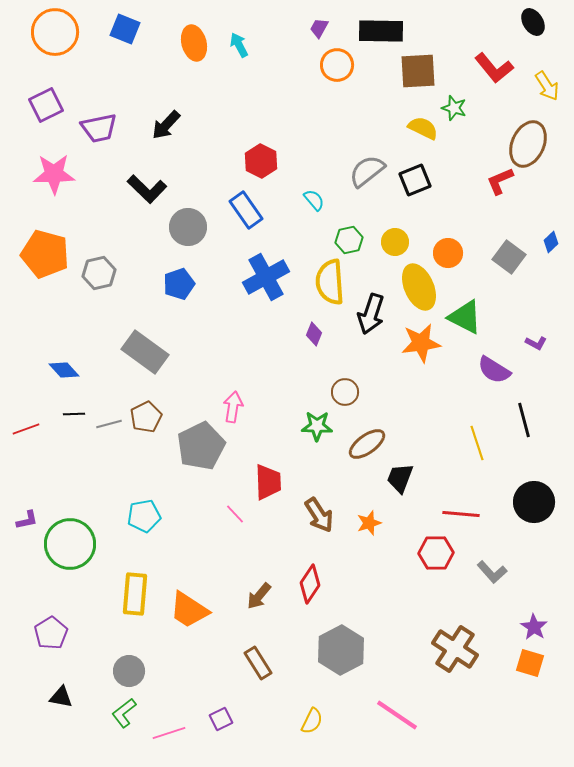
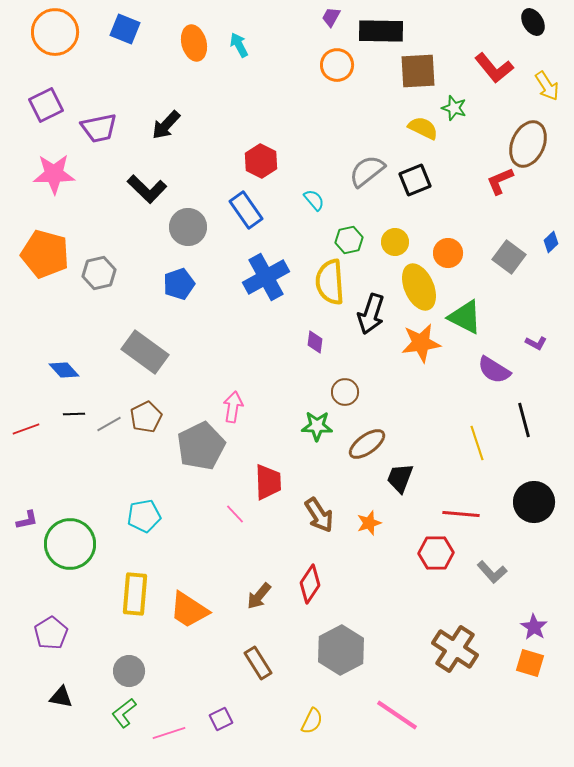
purple trapezoid at (319, 28): moved 12 px right, 11 px up
purple diamond at (314, 334): moved 1 px right, 8 px down; rotated 15 degrees counterclockwise
gray line at (109, 424): rotated 15 degrees counterclockwise
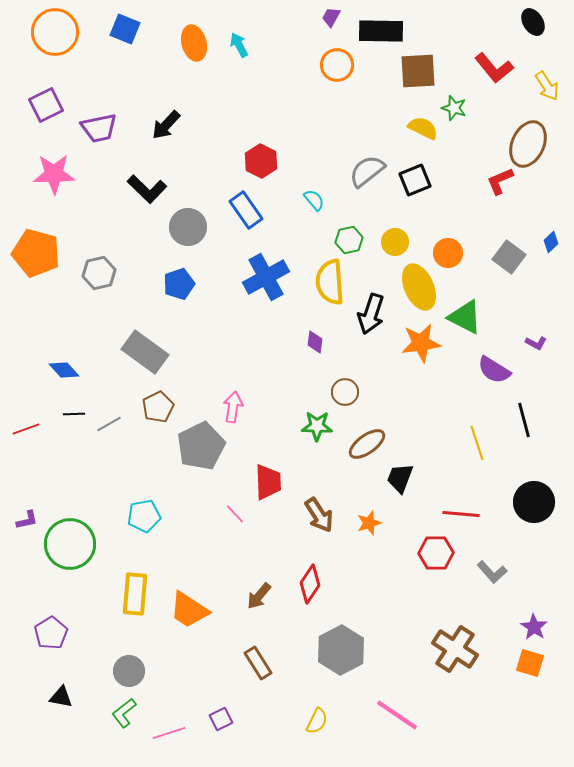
orange pentagon at (45, 254): moved 9 px left, 1 px up
brown pentagon at (146, 417): moved 12 px right, 10 px up
yellow semicircle at (312, 721): moved 5 px right
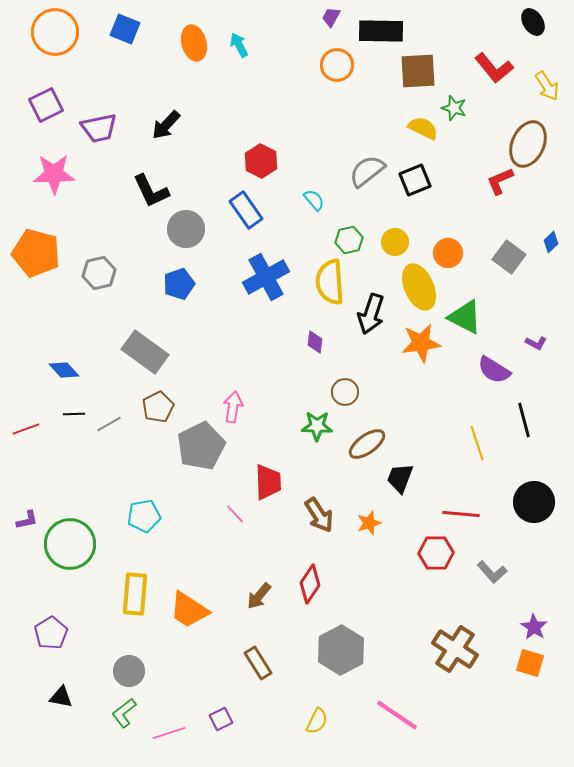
black L-shape at (147, 189): moved 4 px right, 2 px down; rotated 21 degrees clockwise
gray circle at (188, 227): moved 2 px left, 2 px down
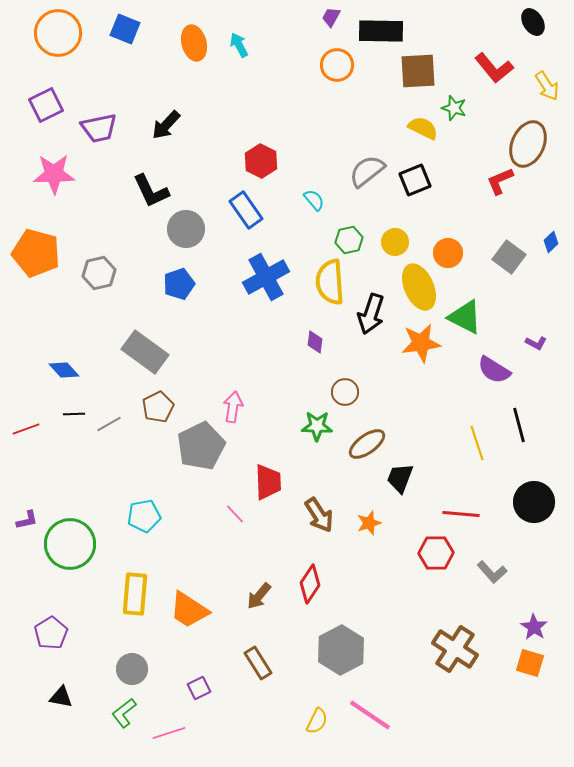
orange circle at (55, 32): moved 3 px right, 1 px down
black line at (524, 420): moved 5 px left, 5 px down
gray circle at (129, 671): moved 3 px right, 2 px up
pink line at (397, 715): moved 27 px left
purple square at (221, 719): moved 22 px left, 31 px up
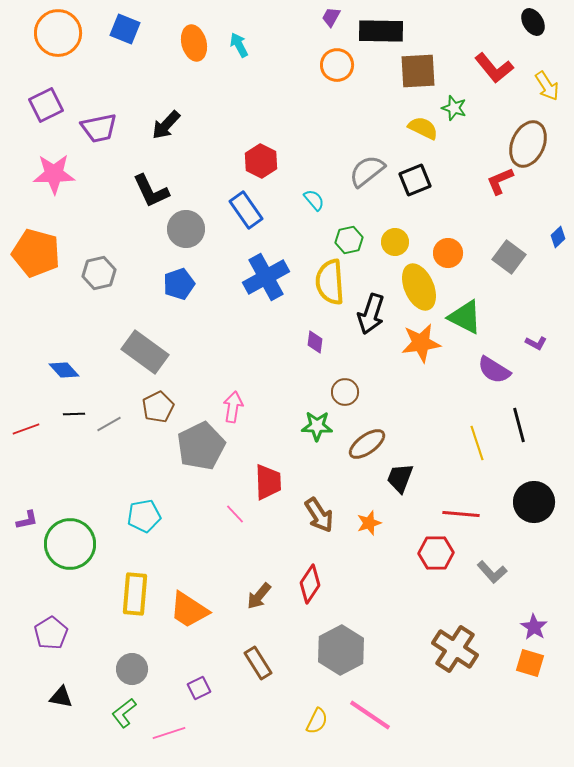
blue diamond at (551, 242): moved 7 px right, 5 px up
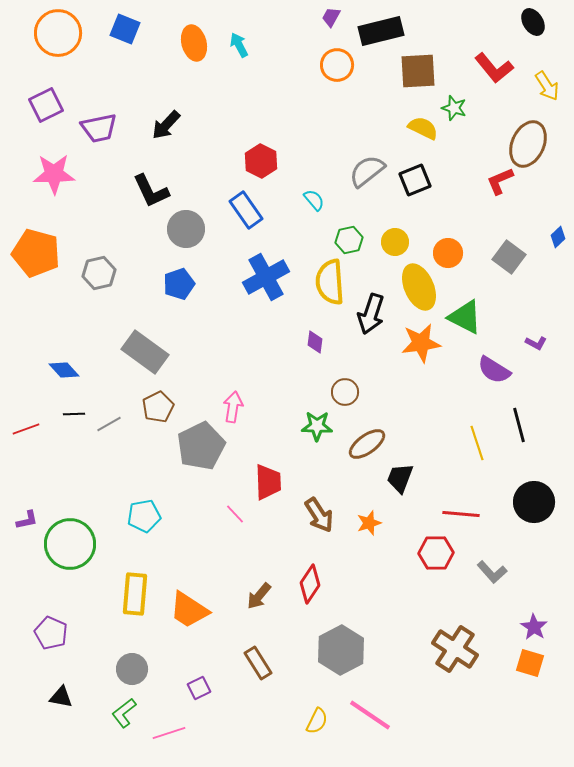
black rectangle at (381, 31): rotated 15 degrees counterclockwise
purple pentagon at (51, 633): rotated 16 degrees counterclockwise
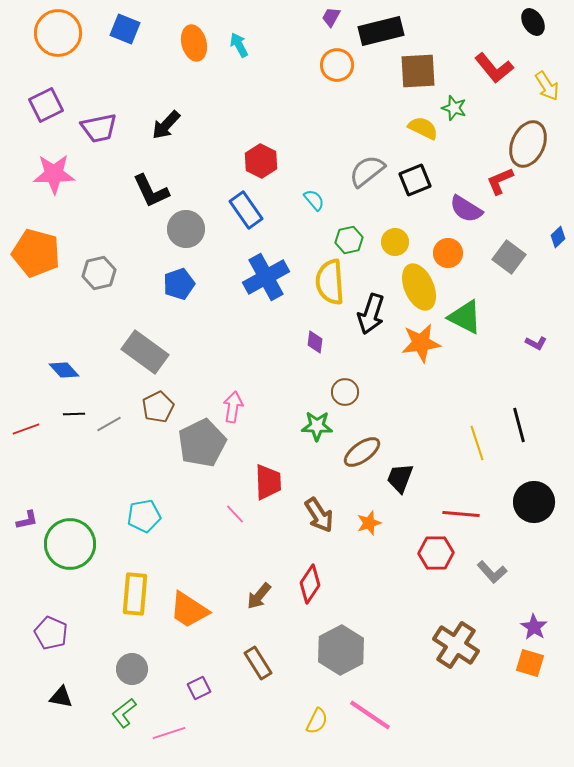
purple semicircle at (494, 370): moved 28 px left, 161 px up
brown ellipse at (367, 444): moved 5 px left, 8 px down
gray pentagon at (201, 446): moved 1 px right, 3 px up
brown cross at (455, 649): moved 1 px right, 4 px up
